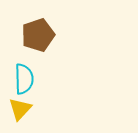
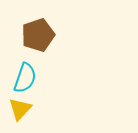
cyan semicircle: moved 1 px right, 1 px up; rotated 20 degrees clockwise
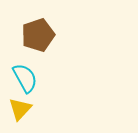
cyan semicircle: rotated 48 degrees counterclockwise
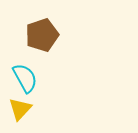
brown pentagon: moved 4 px right
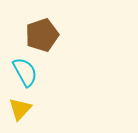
cyan semicircle: moved 6 px up
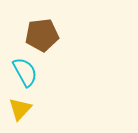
brown pentagon: rotated 12 degrees clockwise
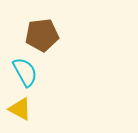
yellow triangle: rotated 45 degrees counterclockwise
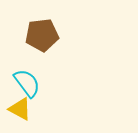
cyan semicircle: moved 2 px right, 11 px down; rotated 8 degrees counterclockwise
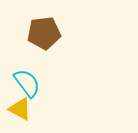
brown pentagon: moved 2 px right, 2 px up
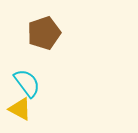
brown pentagon: rotated 12 degrees counterclockwise
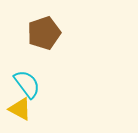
cyan semicircle: moved 1 px down
